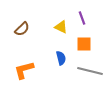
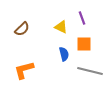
blue semicircle: moved 3 px right, 4 px up
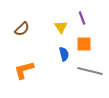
yellow triangle: rotated 32 degrees clockwise
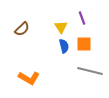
blue semicircle: moved 8 px up
orange L-shape: moved 5 px right, 8 px down; rotated 135 degrees counterclockwise
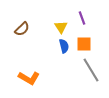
gray line: moved 1 px right, 1 px up; rotated 45 degrees clockwise
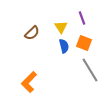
brown semicircle: moved 10 px right, 4 px down
orange square: moved 1 px up; rotated 21 degrees clockwise
gray line: moved 1 px left
orange L-shape: moved 4 px down; rotated 105 degrees clockwise
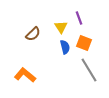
purple line: moved 3 px left
brown semicircle: moved 1 px right, 1 px down
blue semicircle: moved 1 px right, 1 px down
gray line: moved 1 px left
orange L-shape: moved 4 px left, 7 px up; rotated 85 degrees clockwise
